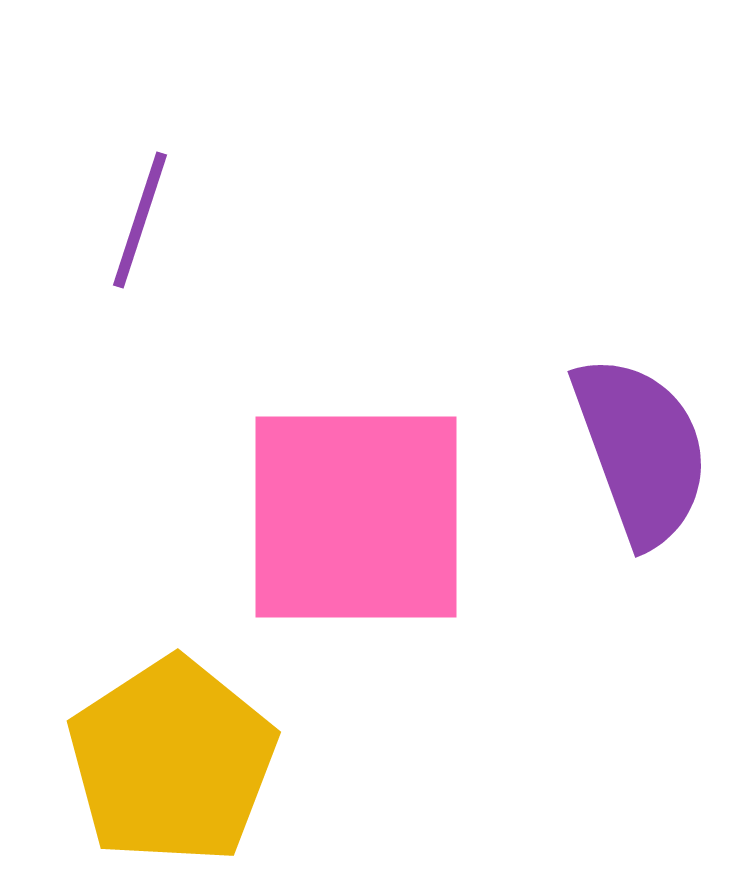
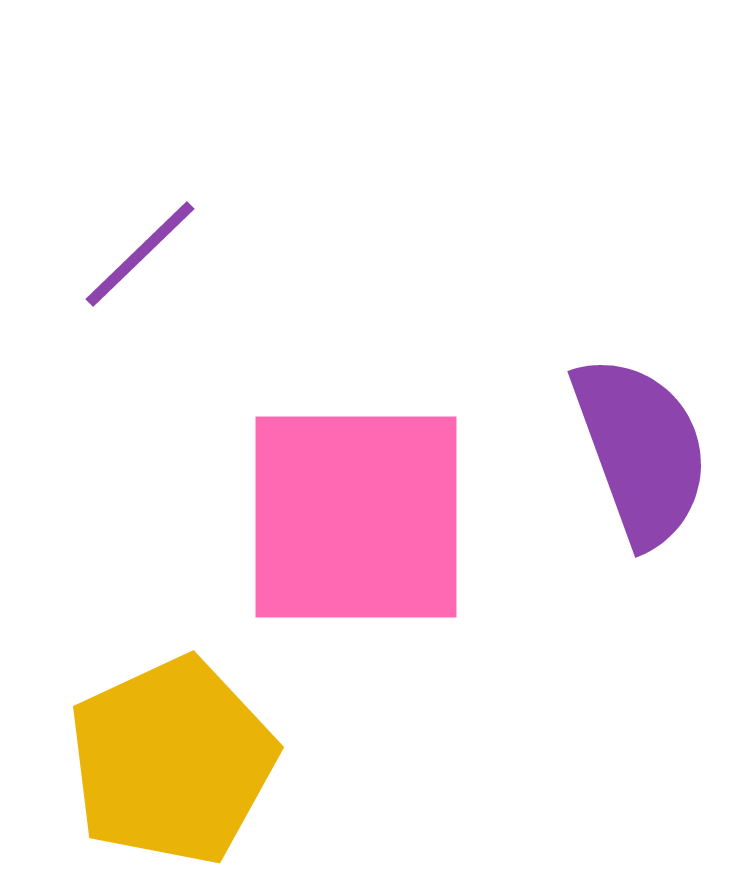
purple line: moved 34 px down; rotated 28 degrees clockwise
yellow pentagon: rotated 8 degrees clockwise
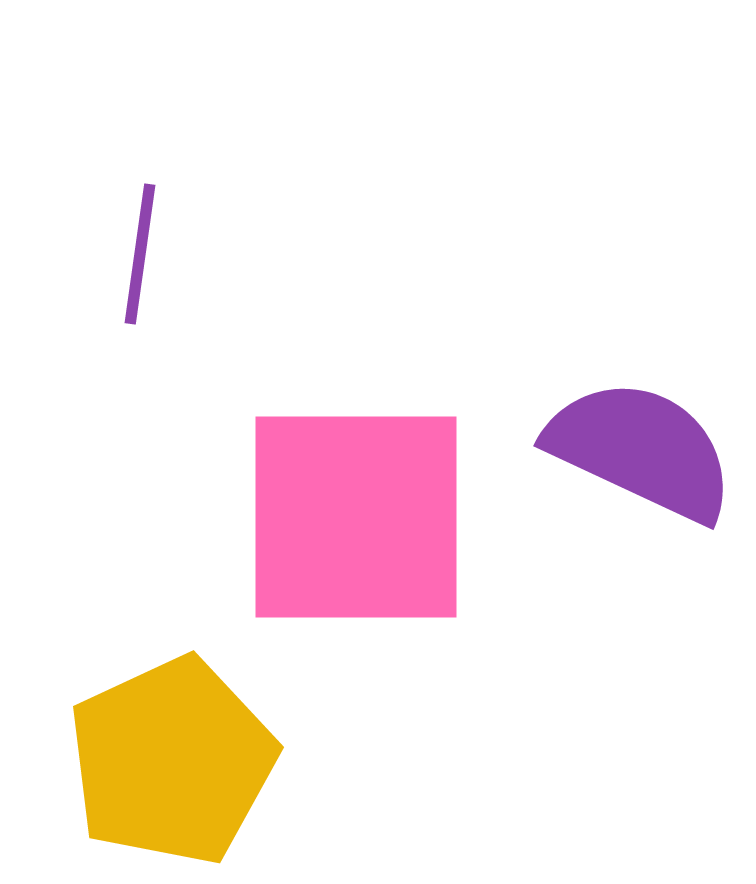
purple line: rotated 38 degrees counterclockwise
purple semicircle: rotated 45 degrees counterclockwise
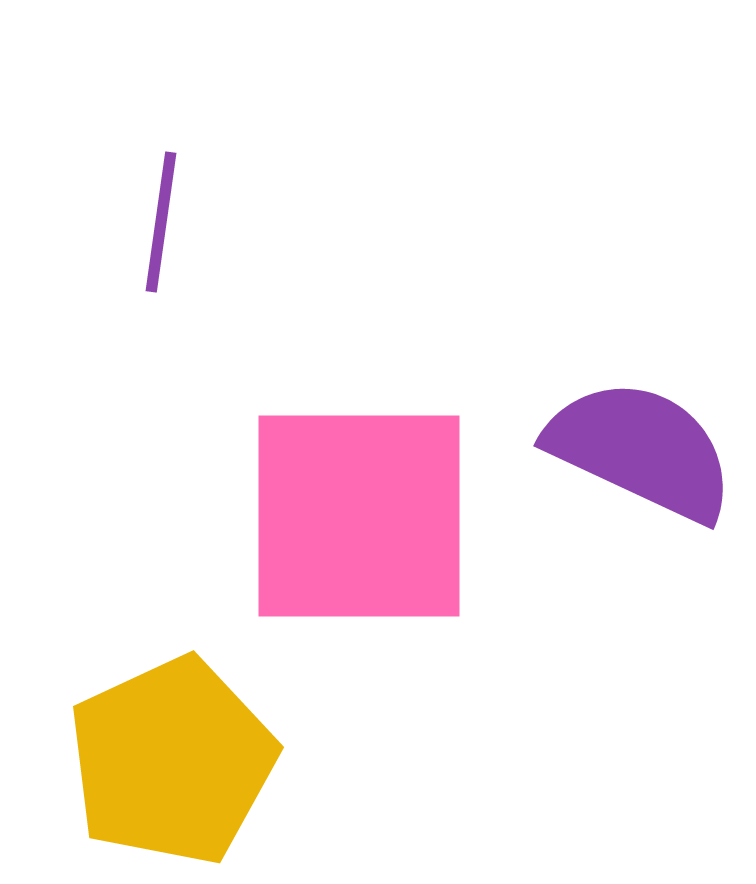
purple line: moved 21 px right, 32 px up
pink square: moved 3 px right, 1 px up
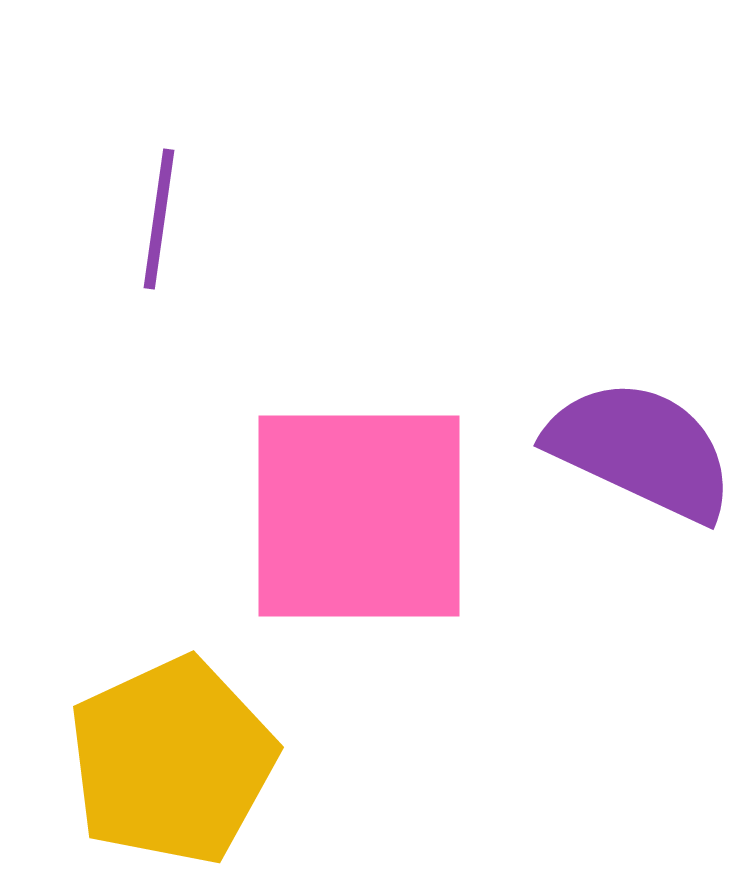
purple line: moved 2 px left, 3 px up
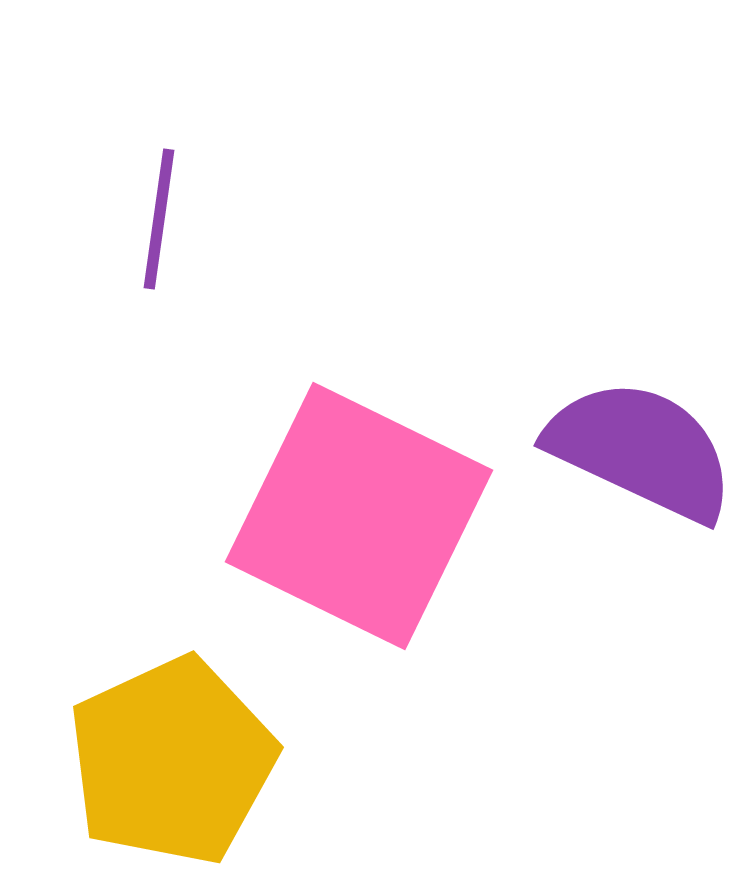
pink square: rotated 26 degrees clockwise
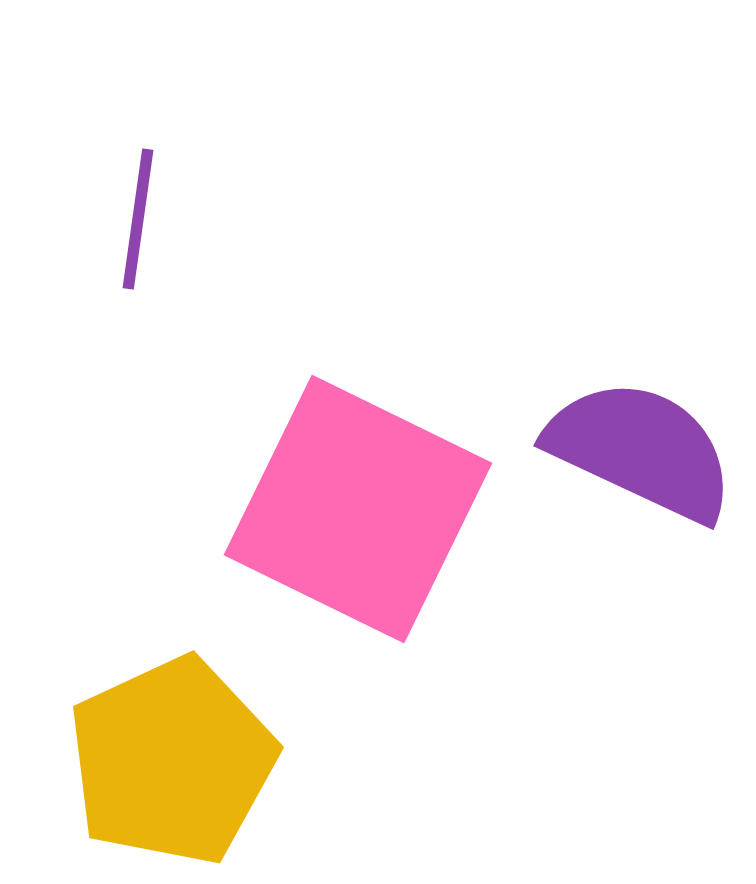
purple line: moved 21 px left
pink square: moved 1 px left, 7 px up
